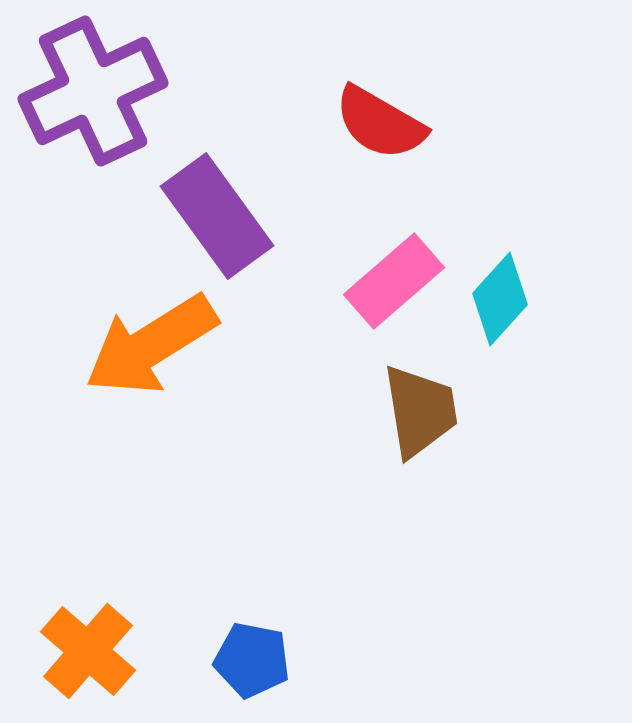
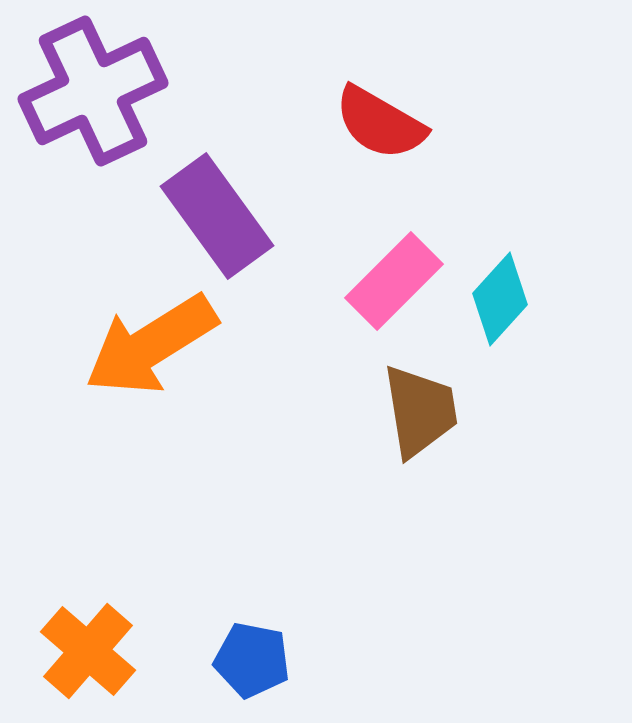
pink rectangle: rotated 4 degrees counterclockwise
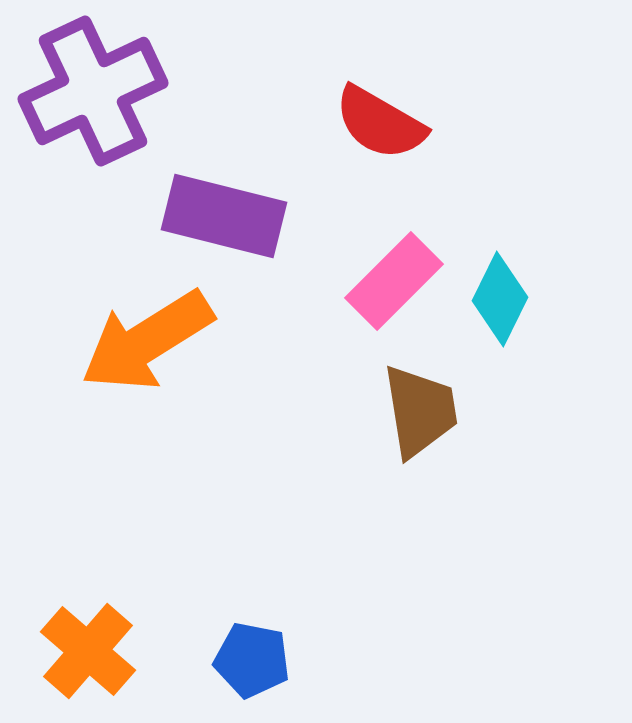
purple rectangle: moved 7 px right; rotated 40 degrees counterclockwise
cyan diamond: rotated 16 degrees counterclockwise
orange arrow: moved 4 px left, 4 px up
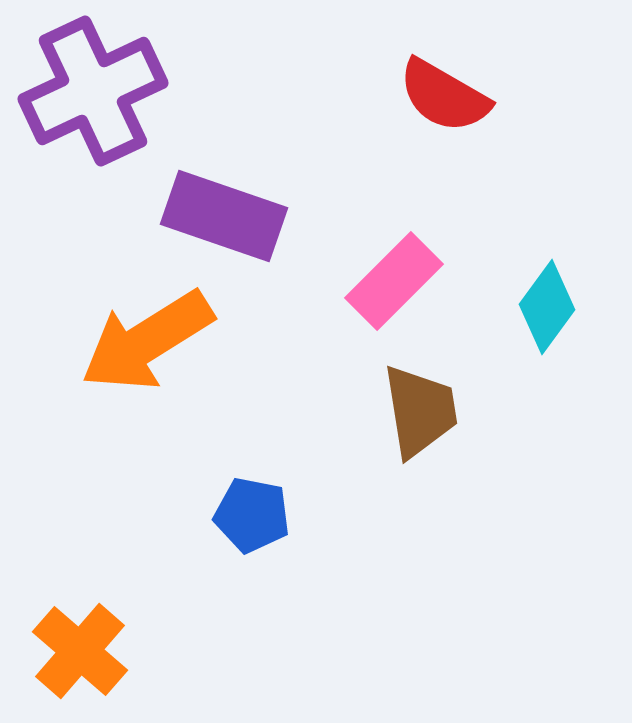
red semicircle: moved 64 px right, 27 px up
purple rectangle: rotated 5 degrees clockwise
cyan diamond: moved 47 px right, 8 px down; rotated 10 degrees clockwise
orange cross: moved 8 px left
blue pentagon: moved 145 px up
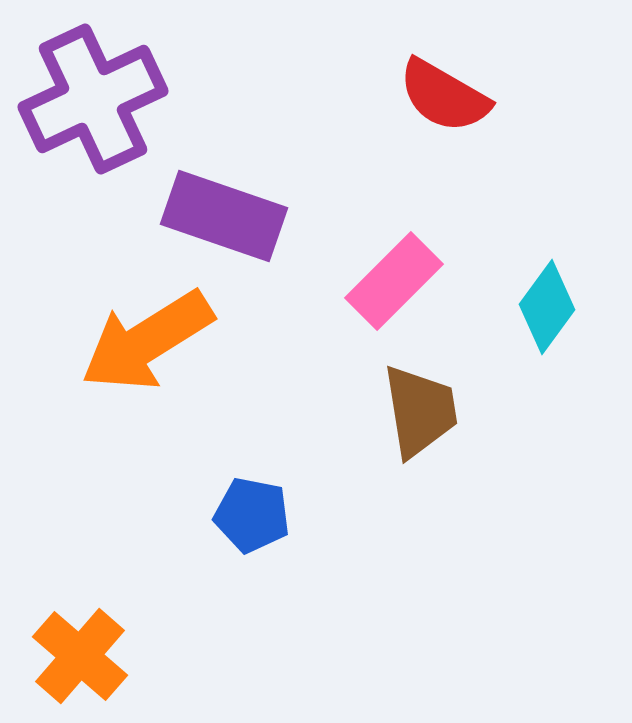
purple cross: moved 8 px down
orange cross: moved 5 px down
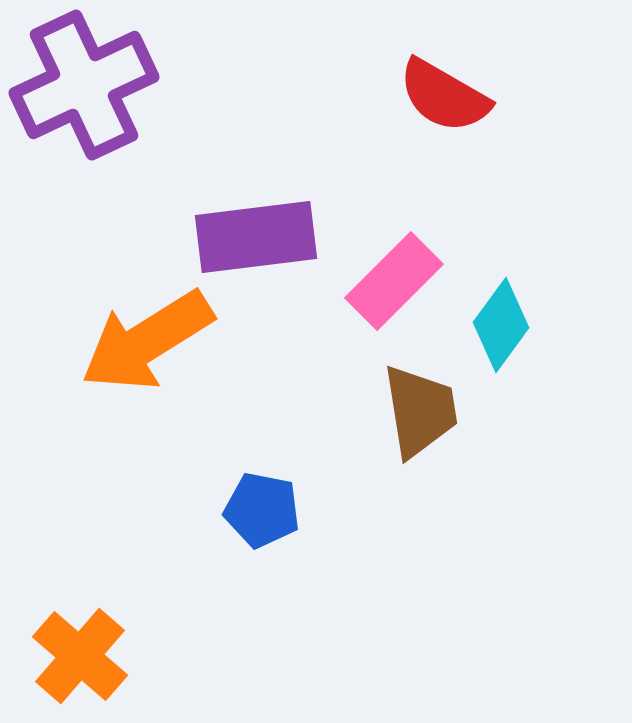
purple cross: moved 9 px left, 14 px up
purple rectangle: moved 32 px right, 21 px down; rotated 26 degrees counterclockwise
cyan diamond: moved 46 px left, 18 px down
blue pentagon: moved 10 px right, 5 px up
